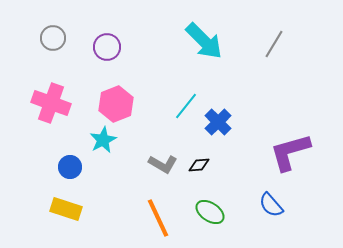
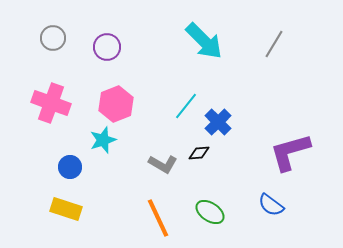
cyan star: rotated 8 degrees clockwise
black diamond: moved 12 px up
blue semicircle: rotated 12 degrees counterclockwise
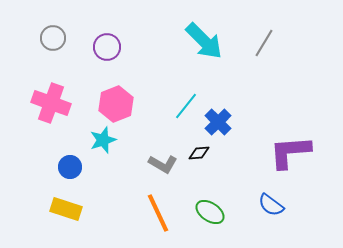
gray line: moved 10 px left, 1 px up
purple L-shape: rotated 12 degrees clockwise
orange line: moved 5 px up
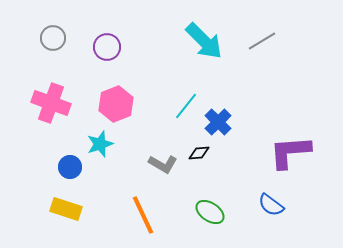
gray line: moved 2 px left, 2 px up; rotated 28 degrees clockwise
cyan star: moved 3 px left, 4 px down
orange line: moved 15 px left, 2 px down
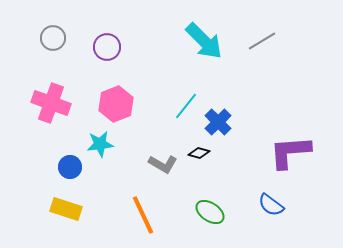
cyan star: rotated 12 degrees clockwise
black diamond: rotated 20 degrees clockwise
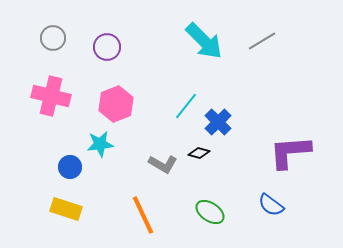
pink cross: moved 7 px up; rotated 6 degrees counterclockwise
